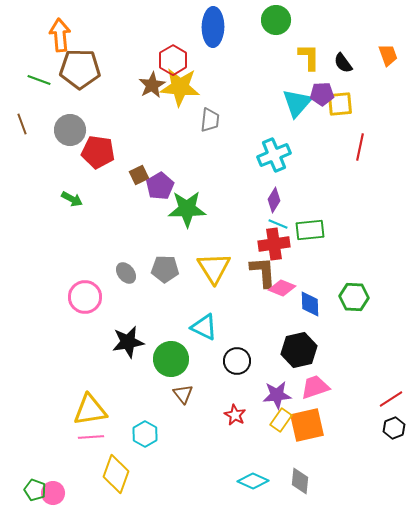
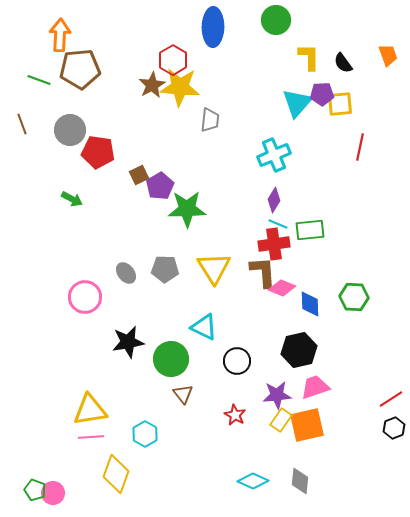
orange arrow at (60, 35): rotated 8 degrees clockwise
brown pentagon at (80, 69): rotated 6 degrees counterclockwise
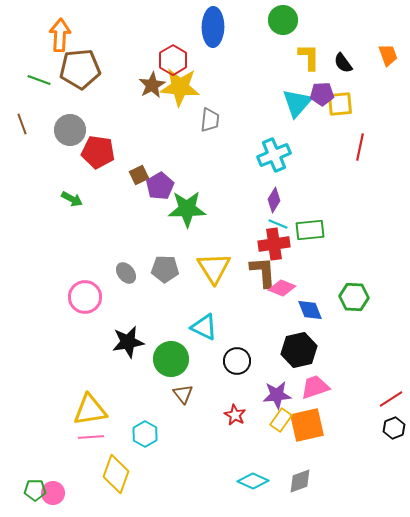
green circle at (276, 20): moved 7 px right
blue diamond at (310, 304): moved 6 px down; rotated 20 degrees counterclockwise
gray diamond at (300, 481): rotated 64 degrees clockwise
green pentagon at (35, 490): rotated 20 degrees counterclockwise
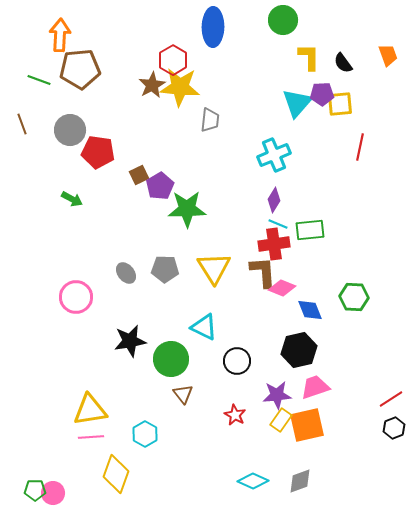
pink circle at (85, 297): moved 9 px left
black star at (128, 342): moved 2 px right, 1 px up
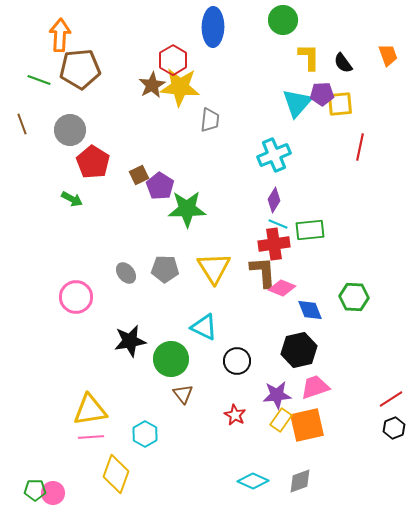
red pentagon at (98, 152): moved 5 px left, 10 px down; rotated 24 degrees clockwise
purple pentagon at (160, 186): rotated 8 degrees counterclockwise
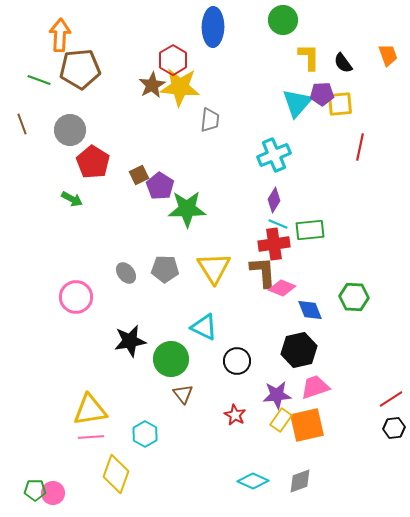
black hexagon at (394, 428): rotated 15 degrees clockwise
